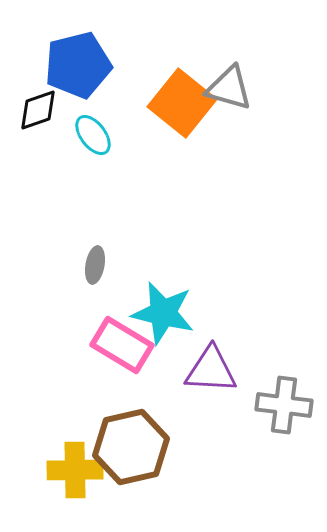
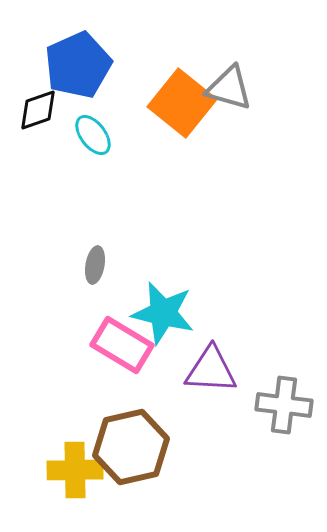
blue pentagon: rotated 10 degrees counterclockwise
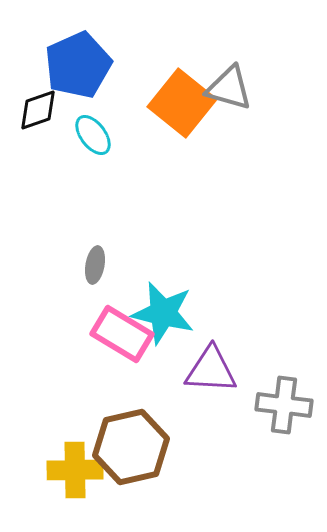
pink rectangle: moved 11 px up
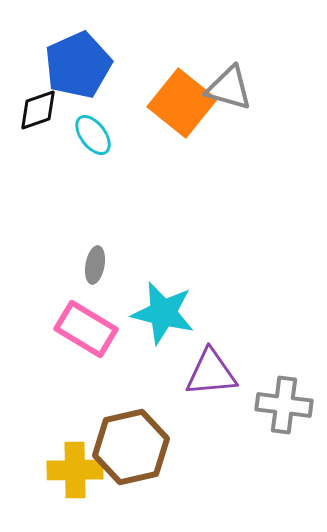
pink rectangle: moved 36 px left, 5 px up
purple triangle: moved 3 px down; rotated 8 degrees counterclockwise
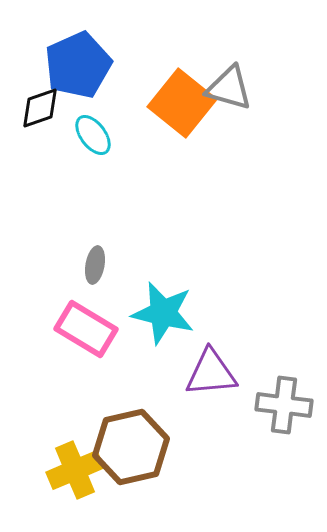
black diamond: moved 2 px right, 2 px up
yellow cross: rotated 22 degrees counterclockwise
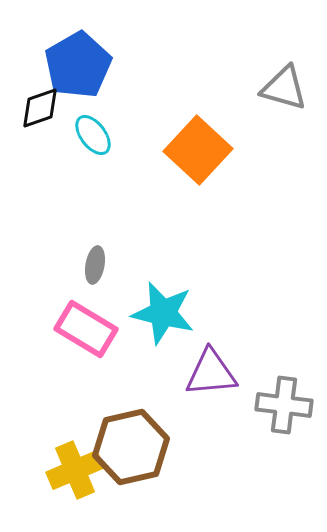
blue pentagon: rotated 6 degrees counterclockwise
gray triangle: moved 55 px right
orange square: moved 16 px right, 47 px down; rotated 4 degrees clockwise
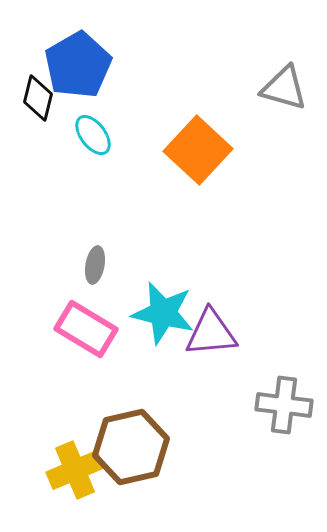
black diamond: moved 2 px left, 10 px up; rotated 57 degrees counterclockwise
purple triangle: moved 40 px up
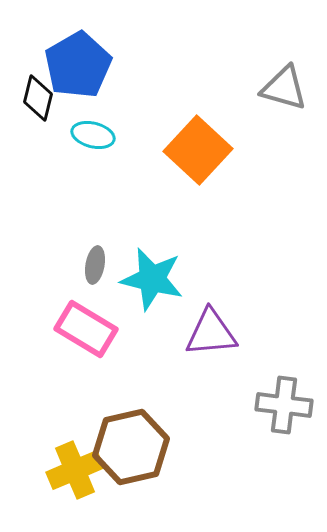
cyan ellipse: rotated 39 degrees counterclockwise
cyan star: moved 11 px left, 34 px up
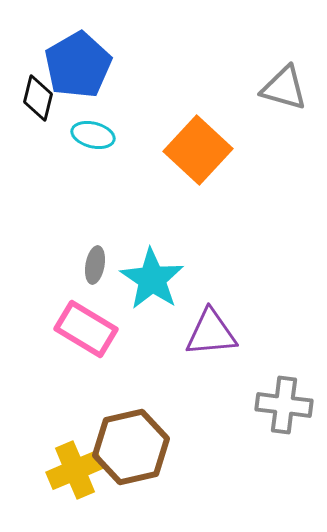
cyan star: rotated 20 degrees clockwise
